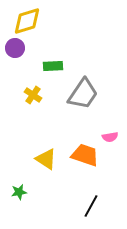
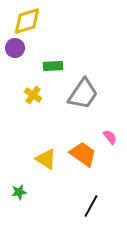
pink semicircle: rotated 119 degrees counterclockwise
orange trapezoid: moved 2 px left, 1 px up; rotated 16 degrees clockwise
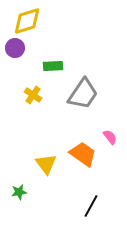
yellow triangle: moved 5 px down; rotated 20 degrees clockwise
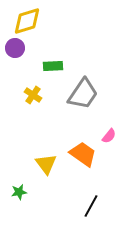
pink semicircle: moved 1 px left, 1 px up; rotated 77 degrees clockwise
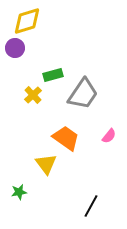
green rectangle: moved 9 px down; rotated 12 degrees counterclockwise
yellow cross: rotated 12 degrees clockwise
orange trapezoid: moved 17 px left, 16 px up
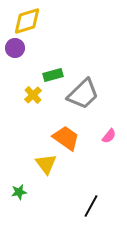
gray trapezoid: rotated 12 degrees clockwise
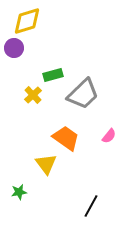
purple circle: moved 1 px left
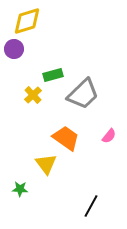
purple circle: moved 1 px down
green star: moved 1 px right, 3 px up; rotated 14 degrees clockwise
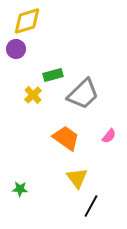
purple circle: moved 2 px right
yellow triangle: moved 31 px right, 14 px down
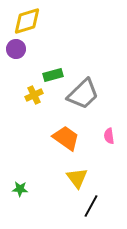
yellow cross: moved 1 px right; rotated 18 degrees clockwise
pink semicircle: rotated 133 degrees clockwise
